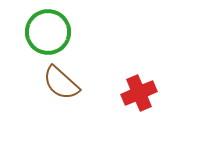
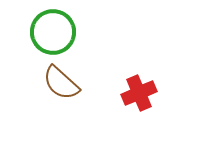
green circle: moved 5 px right
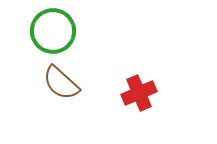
green circle: moved 1 px up
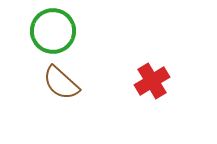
red cross: moved 13 px right, 12 px up; rotated 8 degrees counterclockwise
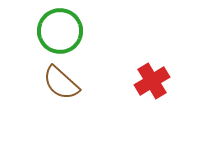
green circle: moved 7 px right
